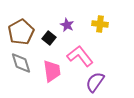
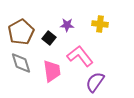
purple star: rotated 24 degrees counterclockwise
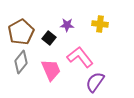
pink L-shape: moved 1 px down
gray diamond: moved 1 px up; rotated 55 degrees clockwise
pink trapezoid: moved 1 px left, 1 px up; rotated 15 degrees counterclockwise
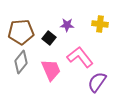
brown pentagon: rotated 25 degrees clockwise
purple semicircle: moved 2 px right
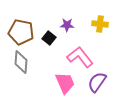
brown pentagon: rotated 15 degrees clockwise
gray diamond: rotated 35 degrees counterclockwise
pink trapezoid: moved 14 px right, 13 px down
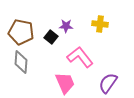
purple star: moved 1 px left, 1 px down
black square: moved 2 px right, 1 px up
purple semicircle: moved 11 px right, 1 px down
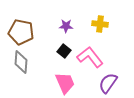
black square: moved 13 px right, 14 px down
pink L-shape: moved 10 px right
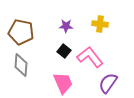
gray diamond: moved 3 px down
pink trapezoid: moved 2 px left
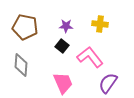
brown pentagon: moved 4 px right, 5 px up
black square: moved 2 px left, 5 px up
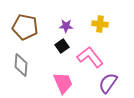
black square: rotated 16 degrees clockwise
